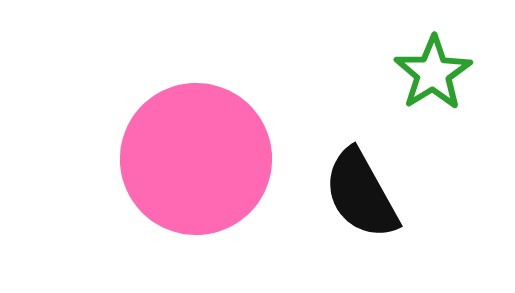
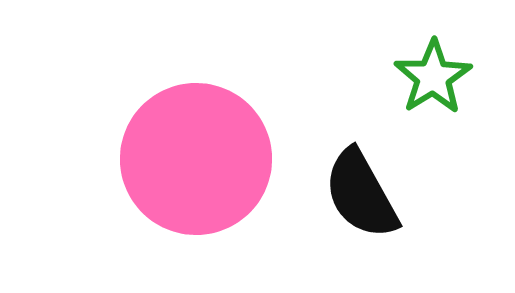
green star: moved 4 px down
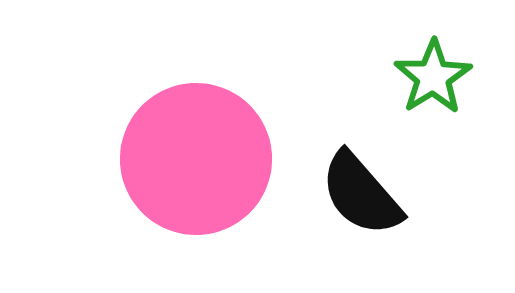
black semicircle: rotated 12 degrees counterclockwise
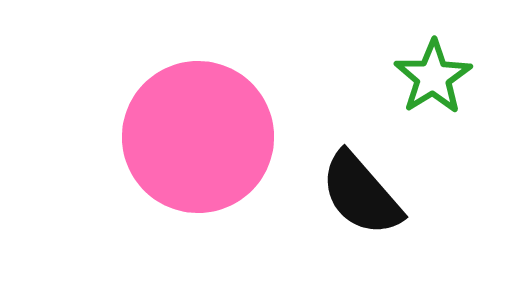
pink circle: moved 2 px right, 22 px up
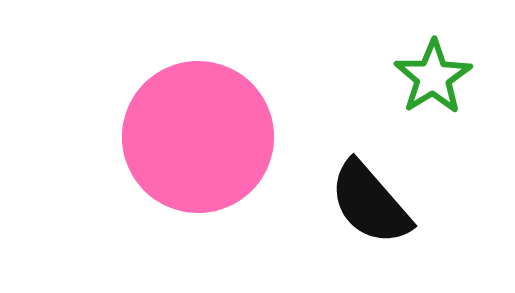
black semicircle: moved 9 px right, 9 px down
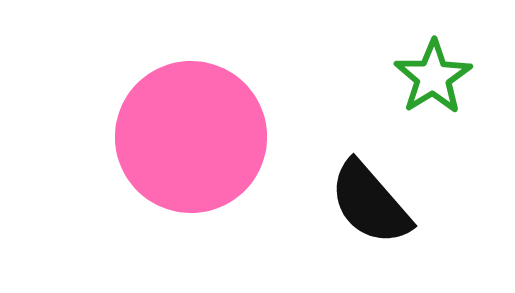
pink circle: moved 7 px left
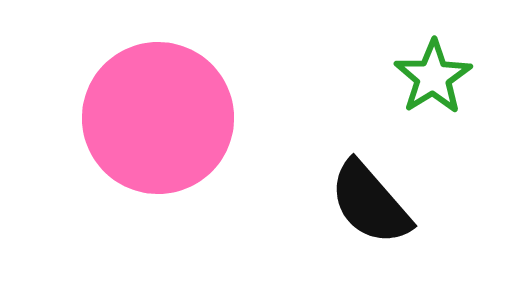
pink circle: moved 33 px left, 19 px up
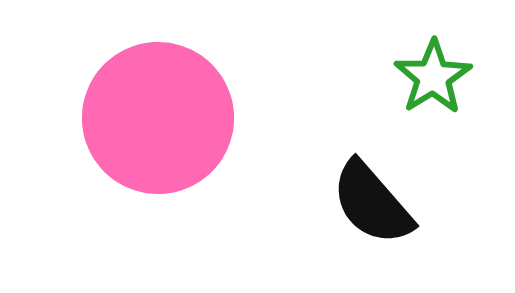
black semicircle: moved 2 px right
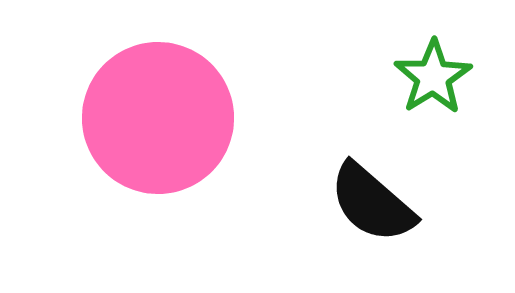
black semicircle: rotated 8 degrees counterclockwise
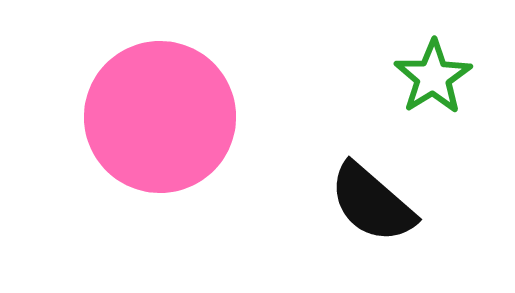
pink circle: moved 2 px right, 1 px up
